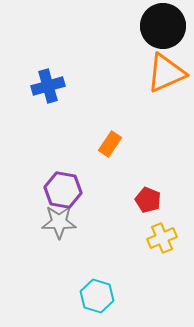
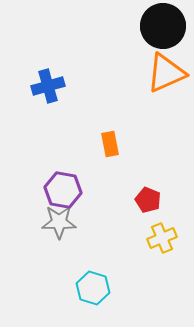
orange rectangle: rotated 45 degrees counterclockwise
cyan hexagon: moved 4 px left, 8 px up
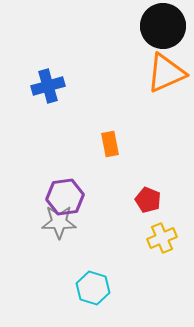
purple hexagon: moved 2 px right, 7 px down; rotated 18 degrees counterclockwise
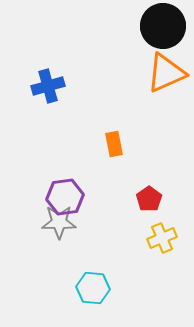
orange rectangle: moved 4 px right
red pentagon: moved 1 px right, 1 px up; rotated 15 degrees clockwise
cyan hexagon: rotated 12 degrees counterclockwise
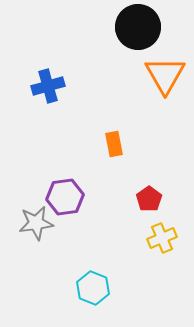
black circle: moved 25 px left, 1 px down
orange triangle: moved 1 px left, 2 px down; rotated 36 degrees counterclockwise
gray star: moved 23 px left, 1 px down; rotated 8 degrees counterclockwise
cyan hexagon: rotated 16 degrees clockwise
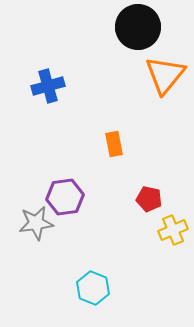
orange triangle: rotated 9 degrees clockwise
red pentagon: rotated 25 degrees counterclockwise
yellow cross: moved 11 px right, 8 px up
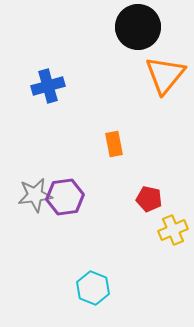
gray star: moved 1 px left, 28 px up
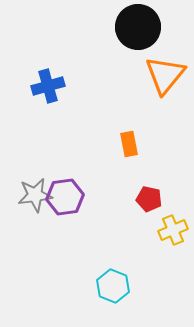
orange rectangle: moved 15 px right
cyan hexagon: moved 20 px right, 2 px up
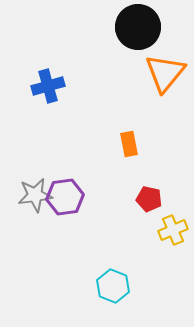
orange triangle: moved 2 px up
